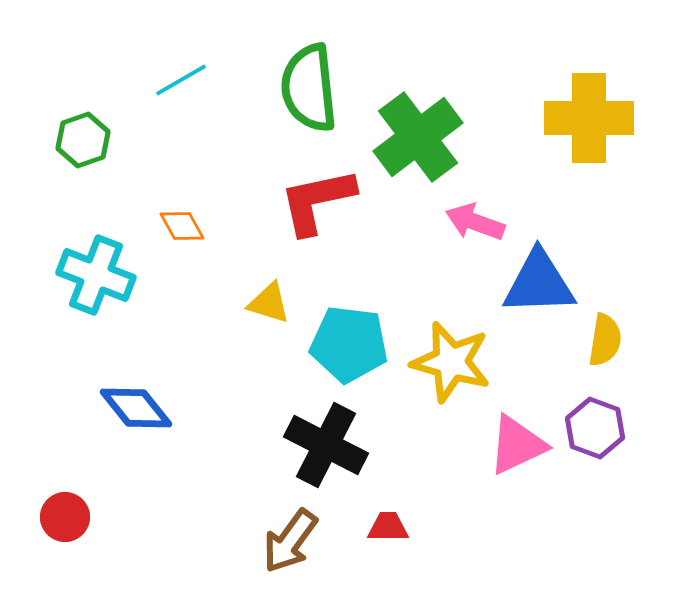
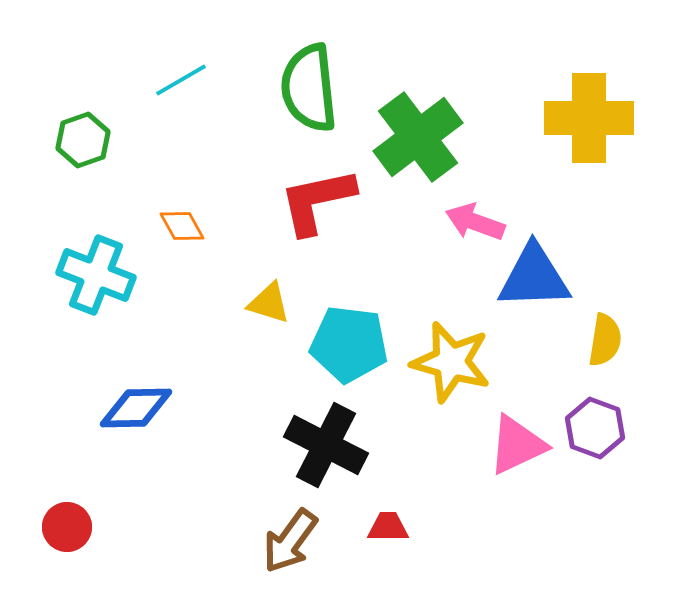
blue triangle: moved 5 px left, 6 px up
blue diamond: rotated 52 degrees counterclockwise
red circle: moved 2 px right, 10 px down
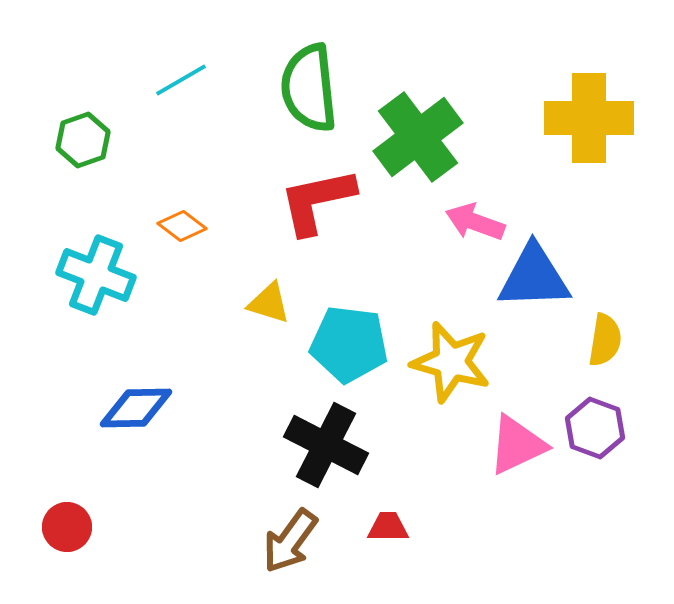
orange diamond: rotated 24 degrees counterclockwise
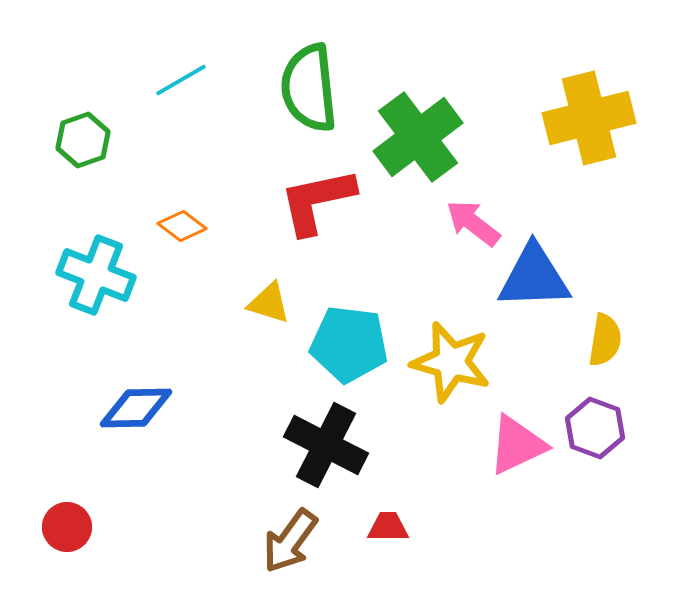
yellow cross: rotated 14 degrees counterclockwise
pink arrow: moved 2 px left, 1 px down; rotated 18 degrees clockwise
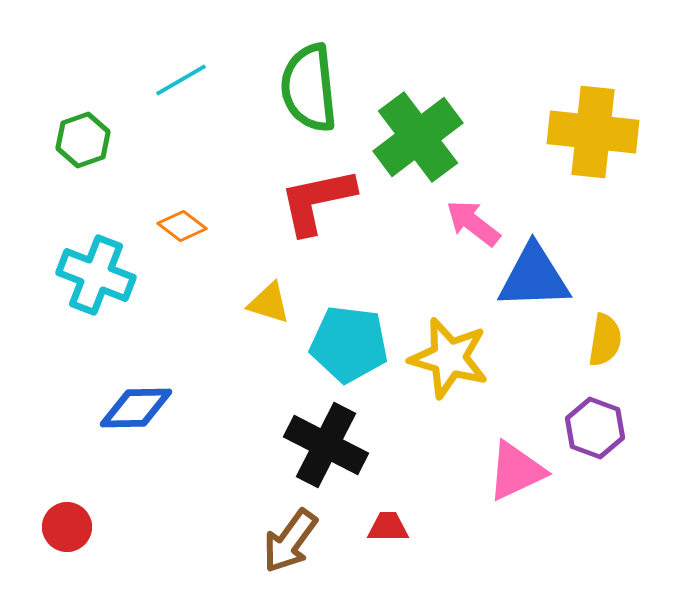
yellow cross: moved 4 px right, 14 px down; rotated 20 degrees clockwise
yellow star: moved 2 px left, 4 px up
pink triangle: moved 1 px left, 26 px down
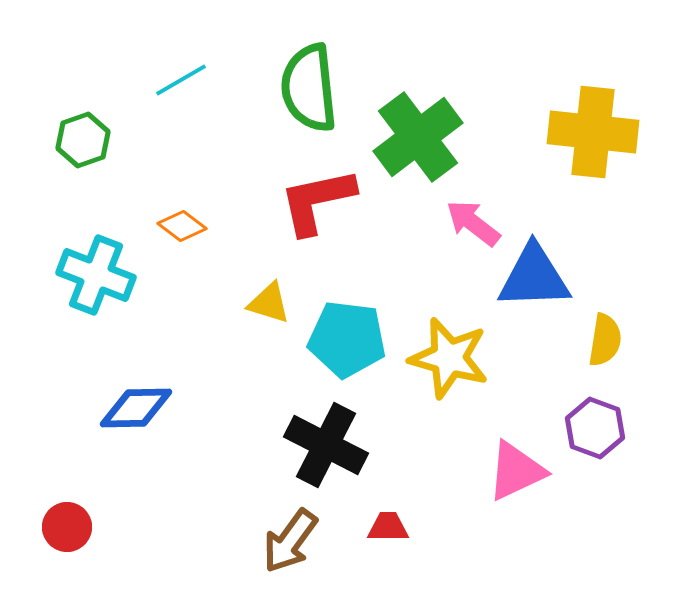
cyan pentagon: moved 2 px left, 5 px up
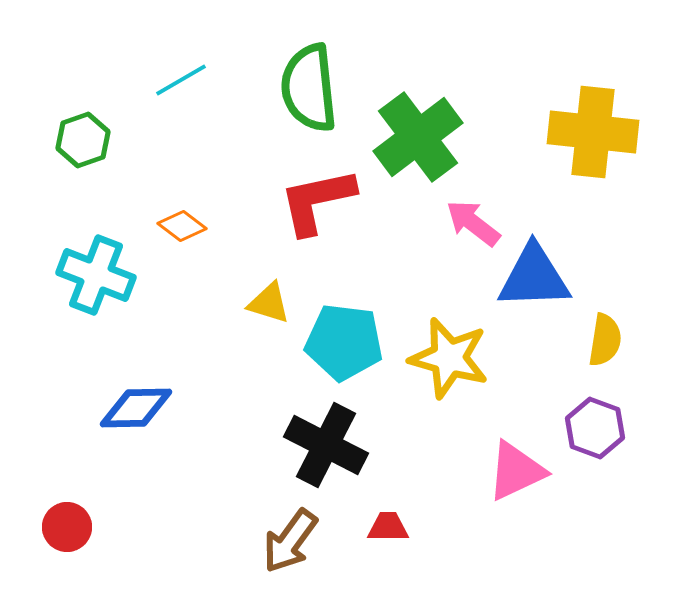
cyan pentagon: moved 3 px left, 3 px down
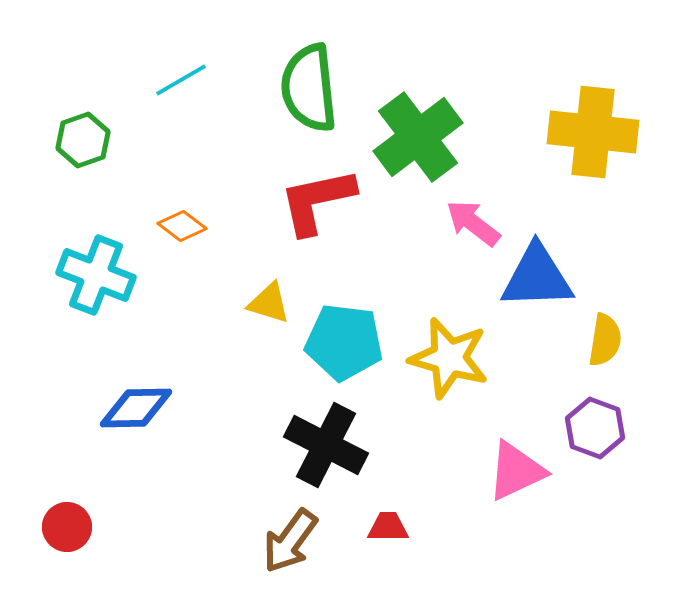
blue triangle: moved 3 px right
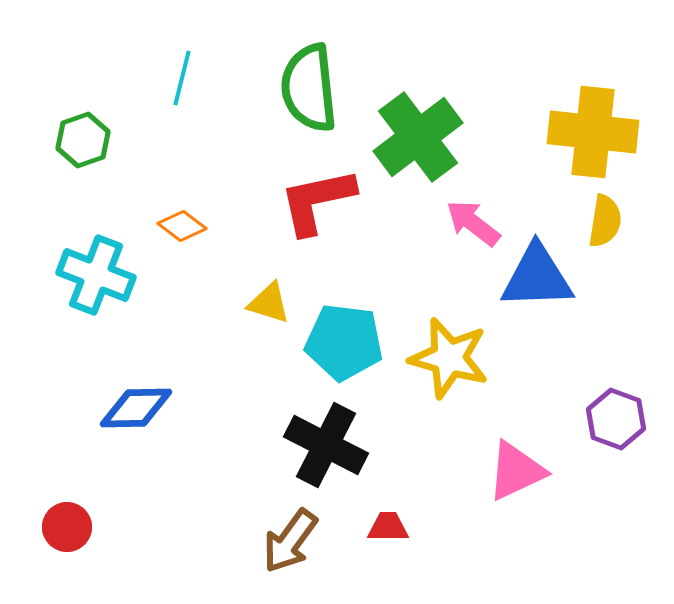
cyan line: moved 1 px right, 2 px up; rotated 46 degrees counterclockwise
yellow semicircle: moved 119 px up
purple hexagon: moved 21 px right, 9 px up
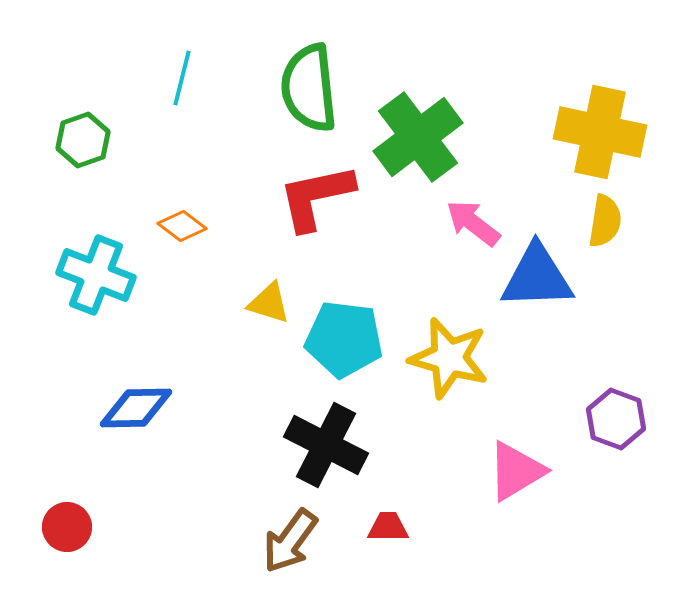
yellow cross: moved 7 px right; rotated 6 degrees clockwise
red L-shape: moved 1 px left, 4 px up
cyan pentagon: moved 3 px up
pink triangle: rotated 6 degrees counterclockwise
